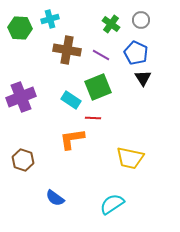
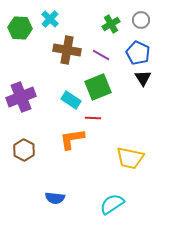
cyan cross: rotated 30 degrees counterclockwise
green cross: rotated 24 degrees clockwise
blue pentagon: moved 2 px right
brown hexagon: moved 1 px right, 10 px up; rotated 10 degrees clockwise
blue semicircle: rotated 30 degrees counterclockwise
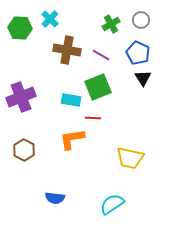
cyan rectangle: rotated 24 degrees counterclockwise
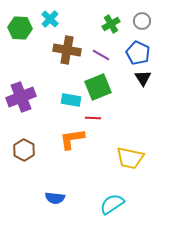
gray circle: moved 1 px right, 1 px down
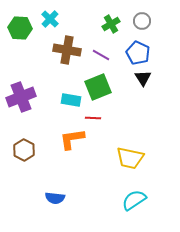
cyan semicircle: moved 22 px right, 4 px up
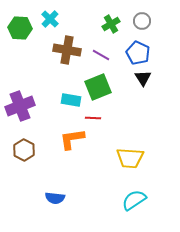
purple cross: moved 1 px left, 9 px down
yellow trapezoid: rotated 8 degrees counterclockwise
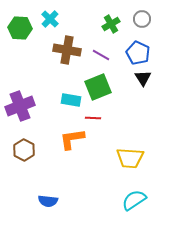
gray circle: moved 2 px up
blue semicircle: moved 7 px left, 3 px down
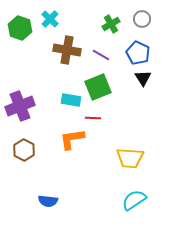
green hexagon: rotated 15 degrees clockwise
